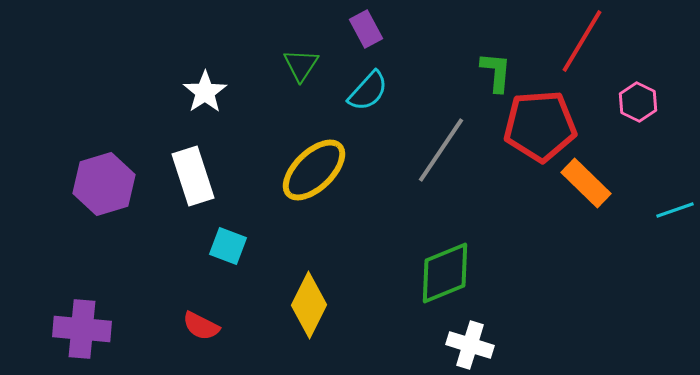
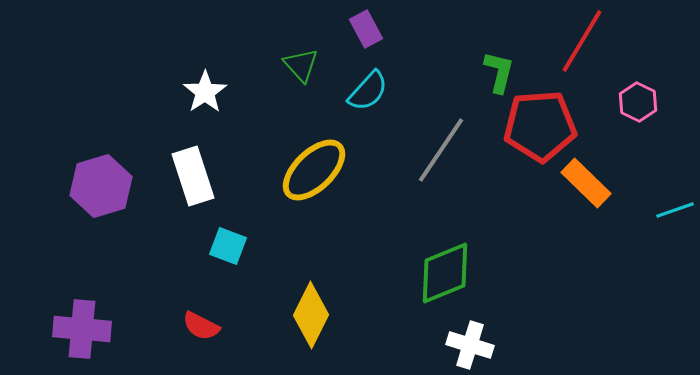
green triangle: rotated 15 degrees counterclockwise
green L-shape: moved 3 px right; rotated 9 degrees clockwise
purple hexagon: moved 3 px left, 2 px down
yellow diamond: moved 2 px right, 10 px down
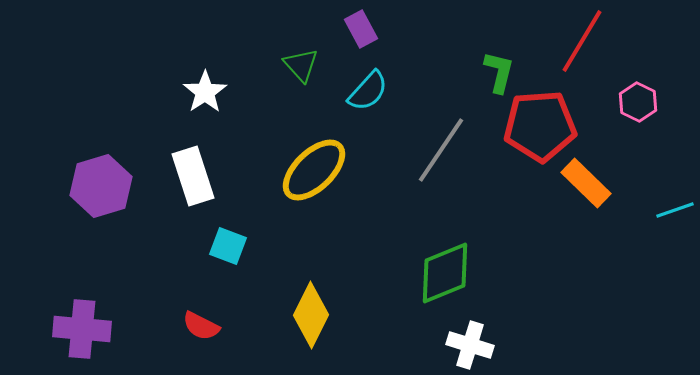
purple rectangle: moved 5 px left
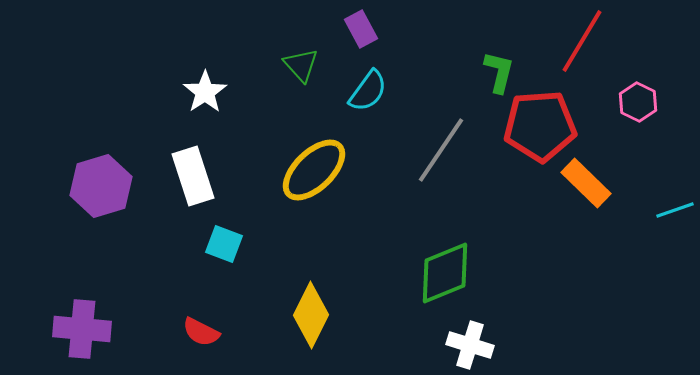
cyan semicircle: rotated 6 degrees counterclockwise
cyan square: moved 4 px left, 2 px up
red semicircle: moved 6 px down
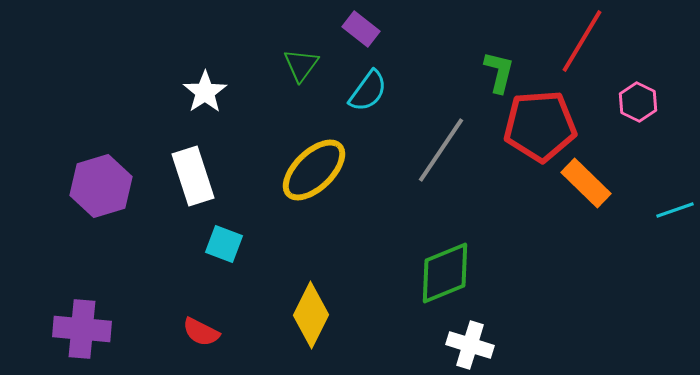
purple rectangle: rotated 24 degrees counterclockwise
green triangle: rotated 18 degrees clockwise
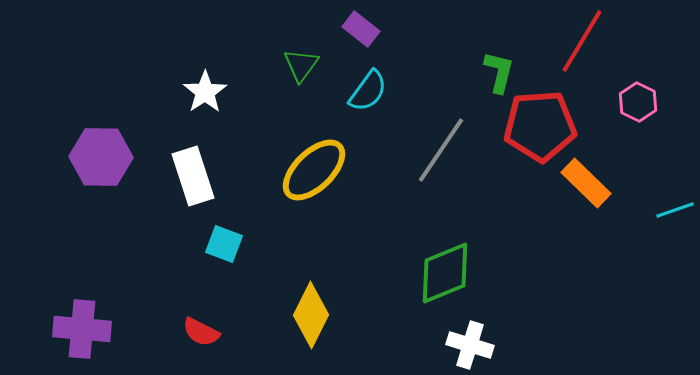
purple hexagon: moved 29 px up; rotated 18 degrees clockwise
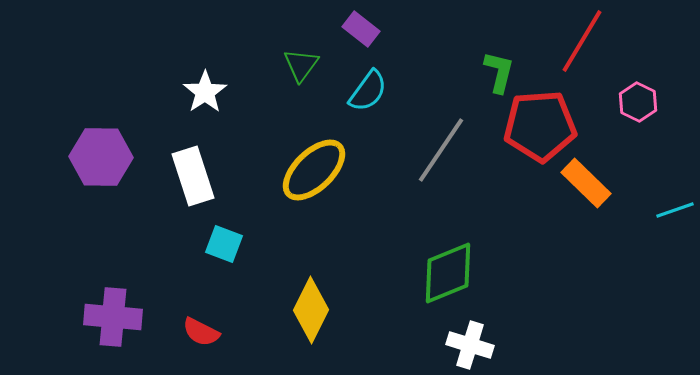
green diamond: moved 3 px right
yellow diamond: moved 5 px up
purple cross: moved 31 px right, 12 px up
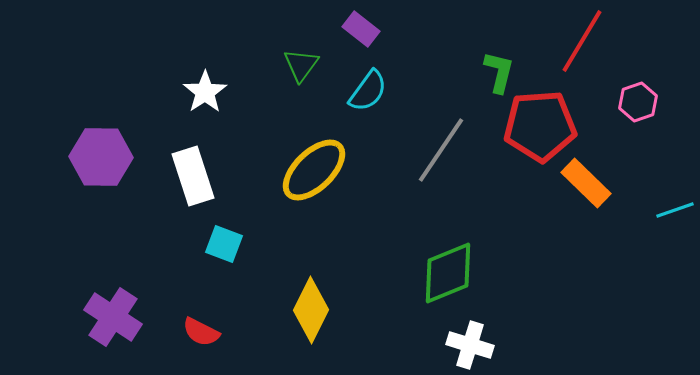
pink hexagon: rotated 15 degrees clockwise
purple cross: rotated 28 degrees clockwise
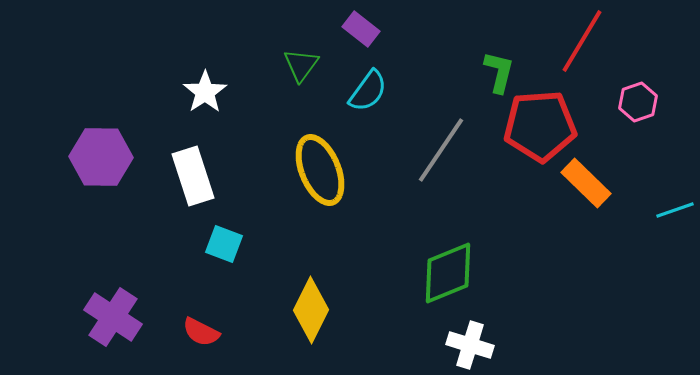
yellow ellipse: moved 6 px right; rotated 68 degrees counterclockwise
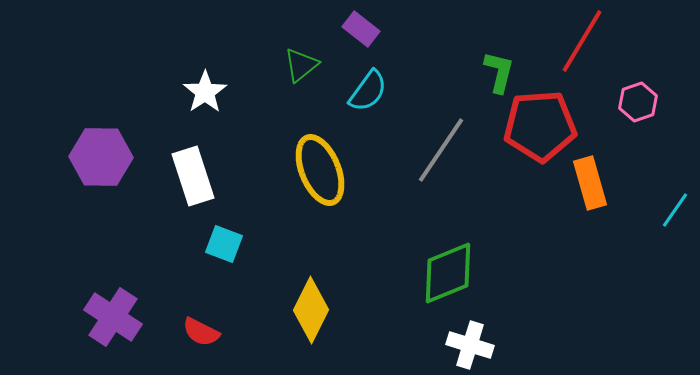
green triangle: rotated 15 degrees clockwise
orange rectangle: moved 4 px right; rotated 30 degrees clockwise
cyan line: rotated 36 degrees counterclockwise
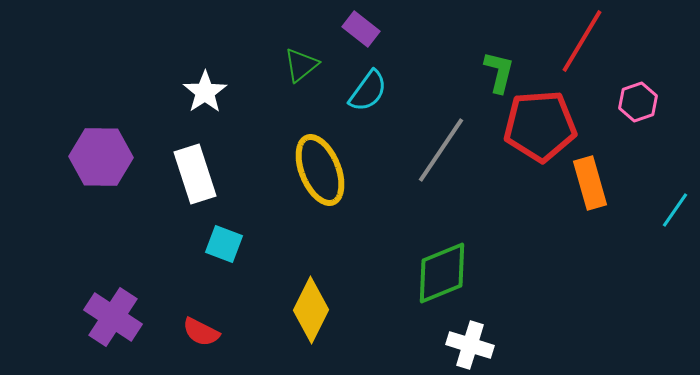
white rectangle: moved 2 px right, 2 px up
green diamond: moved 6 px left
